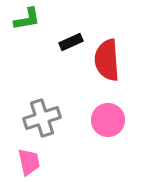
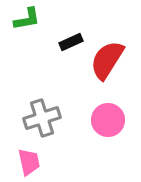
red semicircle: rotated 36 degrees clockwise
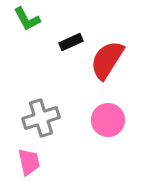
green L-shape: rotated 72 degrees clockwise
gray cross: moved 1 px left
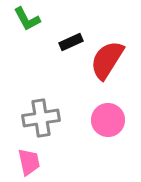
gray cross: rotated 9 degrees clockwise
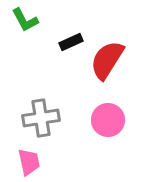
green L-shape: moved 2 px left, 1 px down
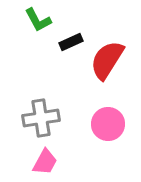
green L-shape: moved 13 px right
pink circle: moved 4 px down
pink trapezoid: moved 16 px right; rotated 40 degrees clockwise
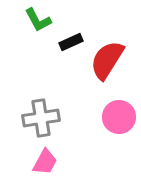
pink circle: moved 11 px right, 7 px up
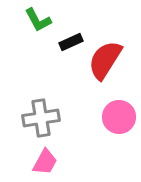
red semicircle: moved 2 px left
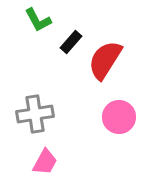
black rectangle: rotated 25 degrees counterclockwise
gray cross: moved 6 px left, 4 px up
